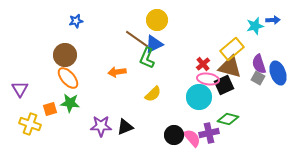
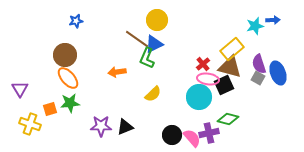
green star: rotated 12 degrees counterclockwise
black circle: moved 2 px left
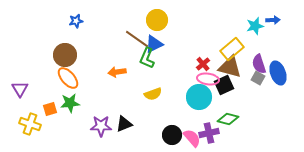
yellow semicircle: rotated 24 degrees clockwise
black triangle: moved 1 px left, 3 px up
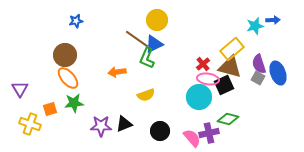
yellow semicircle: moved 7 px left, 1 px down
green star: moved 4 px right
black circle: moved 12 px left, 4 px up
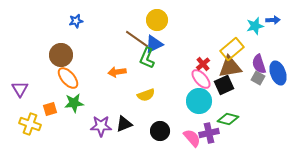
brown circle: moved 4 px left
brown triangle: rotated 25 degrees counterclockwise
pink ellipse: moved 7 px left; rotated 40 degrees clockwise
cyan circle: moved 4 px down
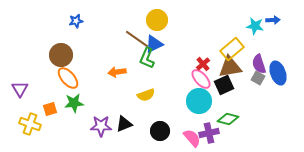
cyan star: rotated 24 degrees clockwise
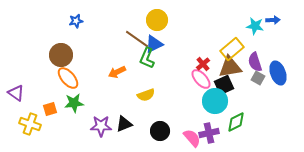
purple semicircle: moved 4 px left, 2 px up
orange arrow: rotated 18 degrees counterclockwise
purple triangle: moved 4 px left, 4 px down; rotated 24 degrees counterclockwise
cyan circle: moved 16 px right
green diamond: moved 8 px right, 3 px down; rotated 40 degrees counterclockwise
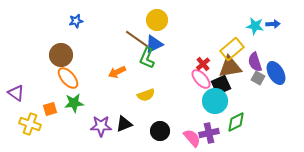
blue arrow: moved 4 px down
blue ellipse: moved 2 px left; rotated 10 degrees counterclockwise
black square: moved 3 px left
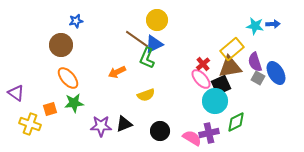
brown circle: moved 10 px up
pink semicircle: rotated 18 degrees counterclockwise
